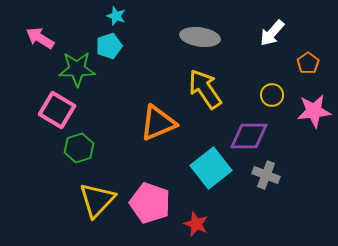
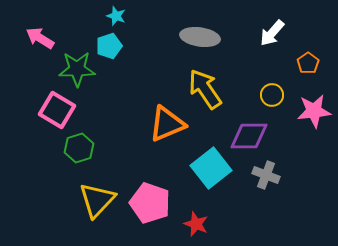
orange triangle: moved 9 px right, 1 px down
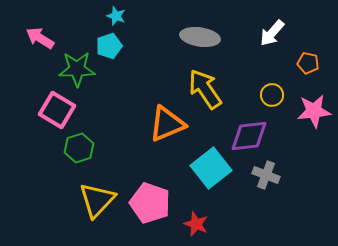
orange pentagon: rotated 25 degrees counterclockwise
purple diamond: rotated 6 degrees counterclockwise
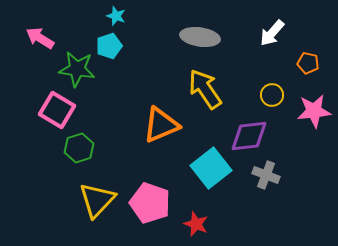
green star: rotated 9 degrees clockwise
orange triangle: moved 6 px left, 1 px down
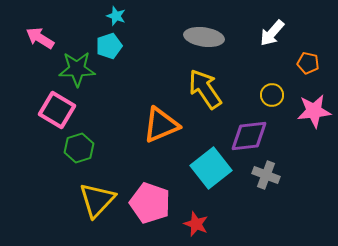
gray ellipse: moved 4 px right
green star: rotated 9 degrees counterclockwise
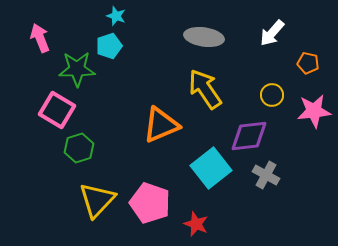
pink arrow: rotated 36 degrees clockwise
gray cross: rotated 8 degrees clockwise
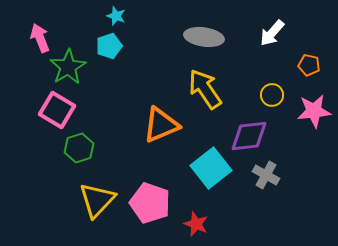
orange pentagon: moved 1 px right, 2 px down
green star: moved 9 px left, 2 px up; rotated 30 degrees counterclockwise
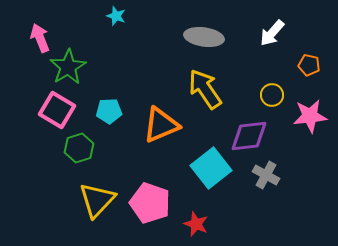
cyan pentagon: moved 65 px down; rotated 15 degrees clockwise
pink star: moved 4 px left, 5 px down
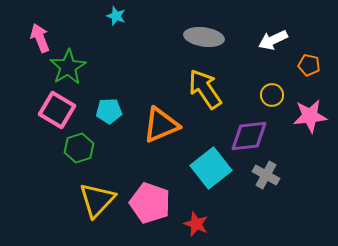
white arrow: moved 1 px right, 7 px down; rotated 24 degrees clockwise
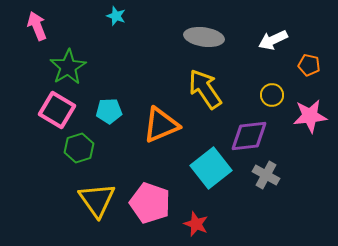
pink arrow: moved 3 px left, 12 px up
yellow triangle: rotated 18 degrees counterclockwise
